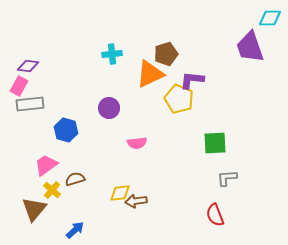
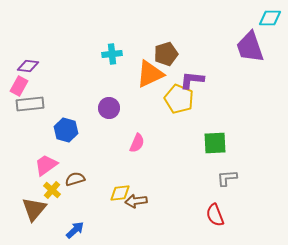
pink semicircle: rotated 60 degrees counterclockwise
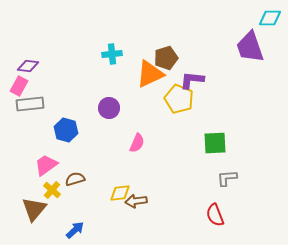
brown pentagon: moved 4 px down
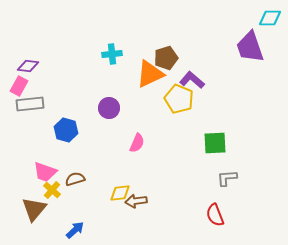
purple L-shape: rotated 35 degrees clockwise
pink trapezoid: moved 1 px left, 7 px down; rotated 125 degrees counterclockwise
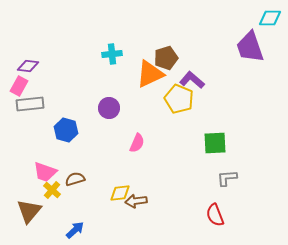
brown triangle: moved 5 px left, 2 px down
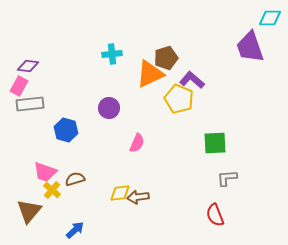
brown arrow: moved 2 px right, 4 px up
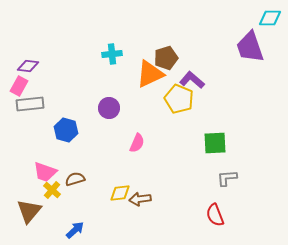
brown arrow: moved 2 px right, 2 px down
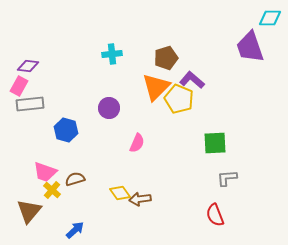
orange triangle: moved 6 px right, 13 px down; rotated 20 degrees counterclockwise
yellow diamond: rotated 60 degrees clockwise
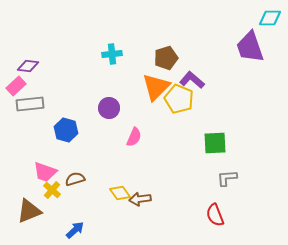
pink rectangle: moved 3 px left; rotated 18 degrees clockwise
pink semicircle: moved 3 px left, 6 px up
brown triangle: rotated 28 degrees clockwise
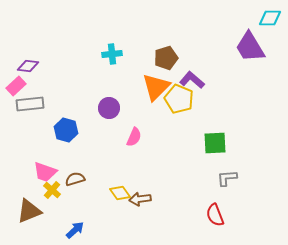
purple trapezoid: rotated 12 degrees counterclockwise
